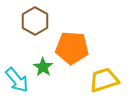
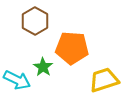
cyan arrow: rotated 24 degrees counterclockwise
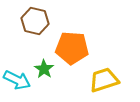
brown hexagon: rotated 16 degrees counterclockwise
green star: moved 1 px right, 2 px down
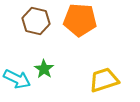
brown hexagon: moved 1 px right
orange pentagon: moved 8 px right, 28 px up
cyan arrow: moved 1 px up
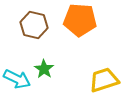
brown hexagon: moved 2 px left, 4 px down
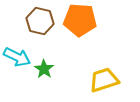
brown hexagon: moved 6 px right, 4 px up
cyan arrow: moved 22 px up
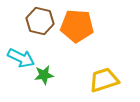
orange pentagon: moved 3 px left, 6 px down
cyan arrow: moved 4 px right, 1 px down
green star: moved 6 px down; rotated 30 degrees clockwise
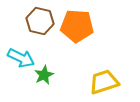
green star: rotated 18 degrees counterclockwise
yellow trapezoid: moved 2 px down
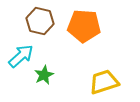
orange pentagon: moved 7 px right
cyan arrow: moved 2 px up; rotated 68 degrees counterclockwise
